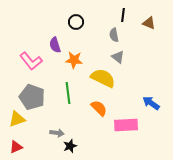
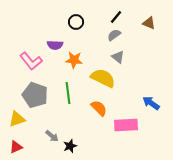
black line: moved 7 px left, 2 px down; rotated 32 degrees clockwise
gray semicircle: rotated 64 degrees clockwise
purple semicircle: rotated 70 degrees counterclockwise
gray pentagon: moved 3 px right, 2 px up
gray arrow: moved 5 px left, 3 px down; rotated 32 degrees clockwise
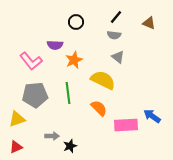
gray semicircle: rotated 136 degrees counterclockwise
orange star: rotated 30 degrees counterclockwise
yellow semicircle: moved 2 px down
gray pentagon: rotated 25 degrees counterclockwise
blue arrow: moved 1 px right, 13 px down
gray arrow: rotated 40 degrees counterclockwise
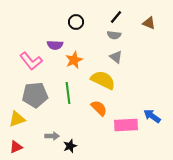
gray triangle: moved 2 px left
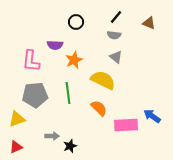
pink L-shape: rotated 45 degrees clockwise
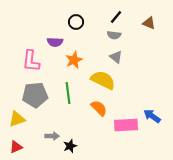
purple semicircle: moved 3 px up
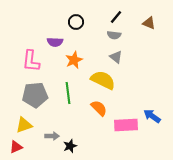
yellow triangle: moved 7 px right, 6 px down
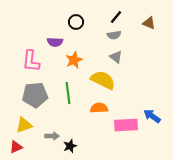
gray semicircle: rotated 16 degrees counterclockwise
orange semicircle: rotated 48 degrees counterclockwise
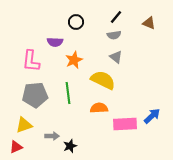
blue arrow: rotated 102 degrees clockwise
pink rectangle: moved 1 px left, 1 px up
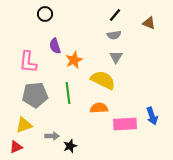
black line: moved 1 px left, 2 px up
black circle: moved 31 px left, 8 px up
purple semicircle: moved 4 px down; rotated 70 degrees clockwise
gray triangle: rotated 24 degrees clockwise
pink L-shape: moved 3 px left, 1 px down
blue arrow: rotated 114 degrees clockwise
